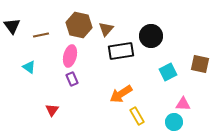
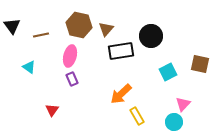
orange arrow: rotated 10 degrees counterclockwise
pink triangle: rotated 49 degrees counterclockwise
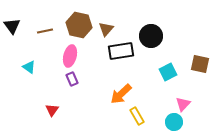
brown line: moved 4 px right, 4 px up
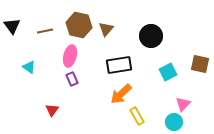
black rectangle: moved 2 px left, 14 px down
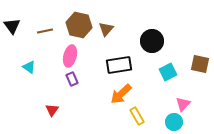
black circle: moved 1 px right, 5 px down
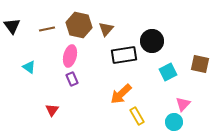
brown line: moved 2 px right, 2 px up
black rectangle: moved 5 px right, 10 px up
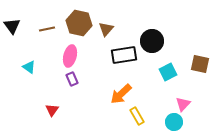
brown hexagon: moved 2 px up
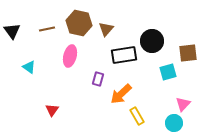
black triangle: moved 5 px down
brown square: moved 12 px left, 11 px up; rotated 18 degrees counterclockwise
cyan square: rotated 12 degrees clockwise
purple rectangle: moved 26 px right; rotated 40 degrees clockwise
cyan circle: moved 1 px down
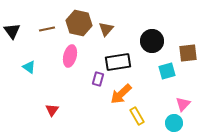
black rectangle: moved 6 px left, 7 px down
cyan square: moved 1 px left, 1 px up
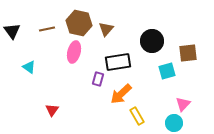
pink ellipse: moved 4 px right, 4 px up
